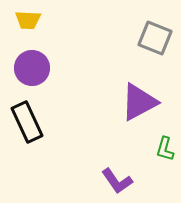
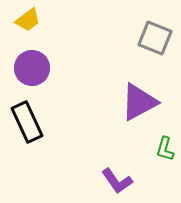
yellow trapezoid: rotated 40 degrees counterclockwise
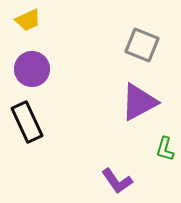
yellow trapezoid: rotated 12 degrees clockwise
gray square: moved 13 px left, 7 px down
purple circle: moved 1 px down
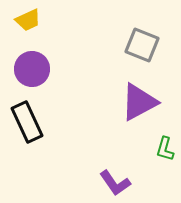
purple L-shape: moved 2 px left, 2 px down
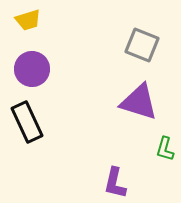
yellow trapezoid: rotated 8 degrees clockwise
purple triangle: rotated 45 degrees clockwise
purple L-shape: rotated 48 degrees clockwise
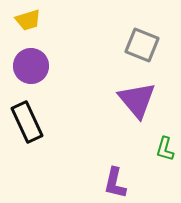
purple circle: moved 1 px left, 3 px up
purple triangle: moved 2 px left, 2 px up; rotated 33 degrees clockwise
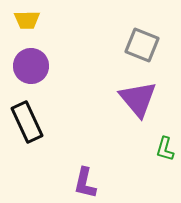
yellow trapezoid: moved 1 px left; rotated 16 degrees clockwise
purple triangle: moved 1 px right, 1 px up
purple L-shape: moved 30 px left
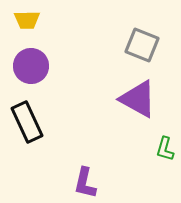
purple triangle: rotated 21 degrees counterclockwise
